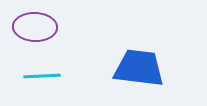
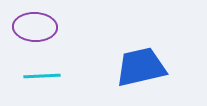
blue trapezoid: moved 2 px right, 1 px up; rotated 20 degrees counterclockwise
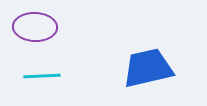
blue trapezoid: moved 7 px right, 1 px down
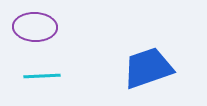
blue trapezoid: rotated 6 degrees counterclockwise
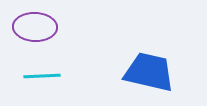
blue trapezoid: moved 1 px right, 4 px down; rotated 32 degrees clockwise
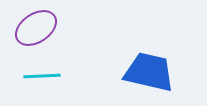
purple ellipse: moved 1 px right, 1 px down; rotated 36 degrees counterclockwise
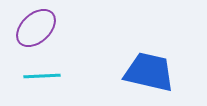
purple ellipse: rotated 9 degrees counterclockwise
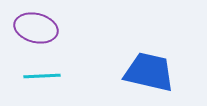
purple ellipse: rotated 57 degrees clockwise
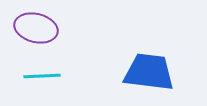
blue trapezoid: rotated 6 degrees counterclockwise
